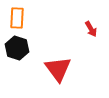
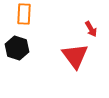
orange rectangle: moved 7 px right, 4 px up
red triangle: moved 17 px right, 13 px up
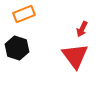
orange rectangle: rotated 65 degrees clockwise
red arrow: moved 9 px left; rotated 56 degrees clockwise
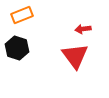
orange rectangle: moved 2 px left, 1 px down
red arrow: moved 1 px right; rotated 56 degrees clockwise
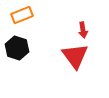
red arrow: moved 1 px down; rotated 91 degrees counterclockwise
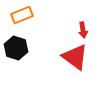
black hexagon: moved 1 px left
red triangle: moved 1 px down; rotated 16 degrees counterclockwise
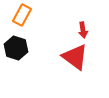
orange rectangle: rotated 40 degrees counterclockwise
